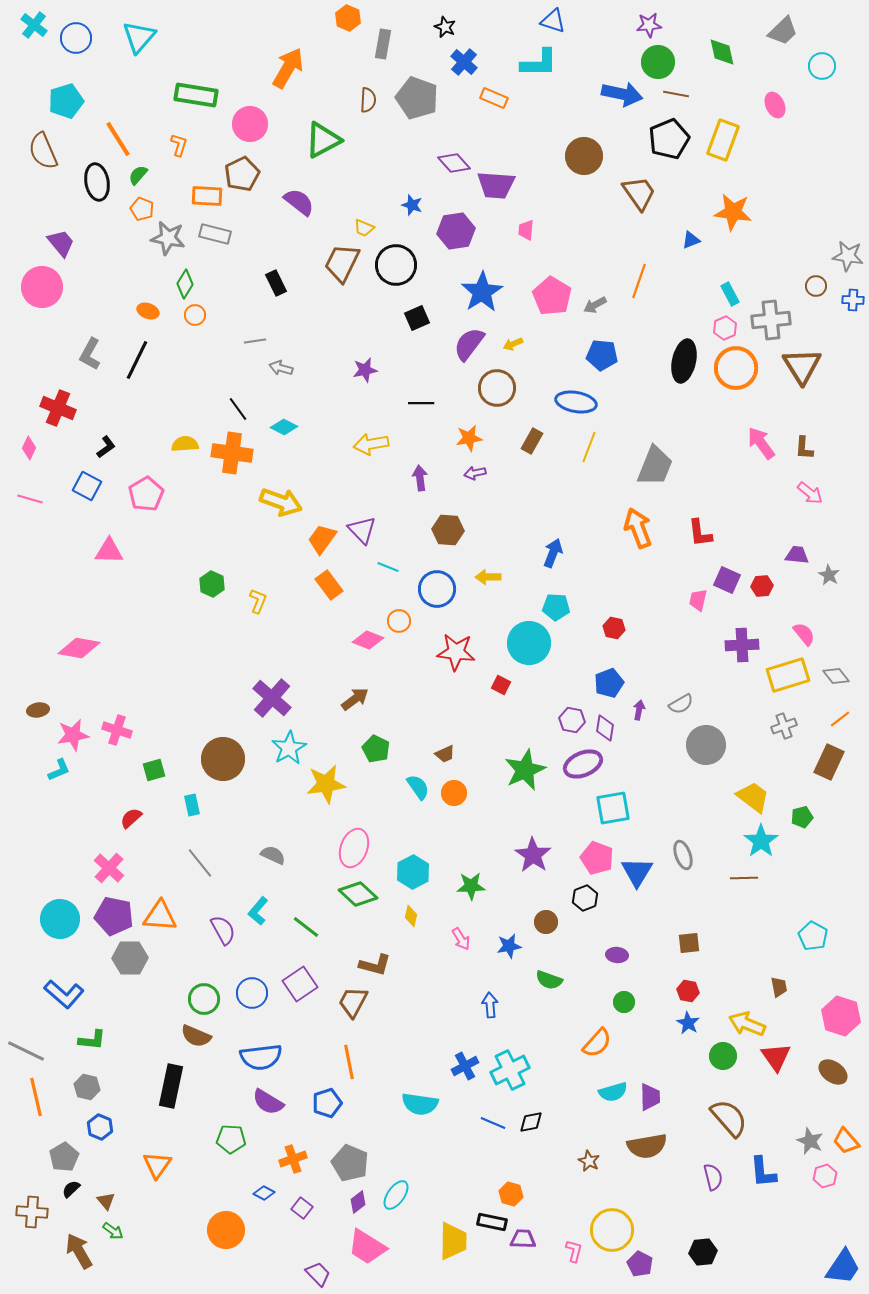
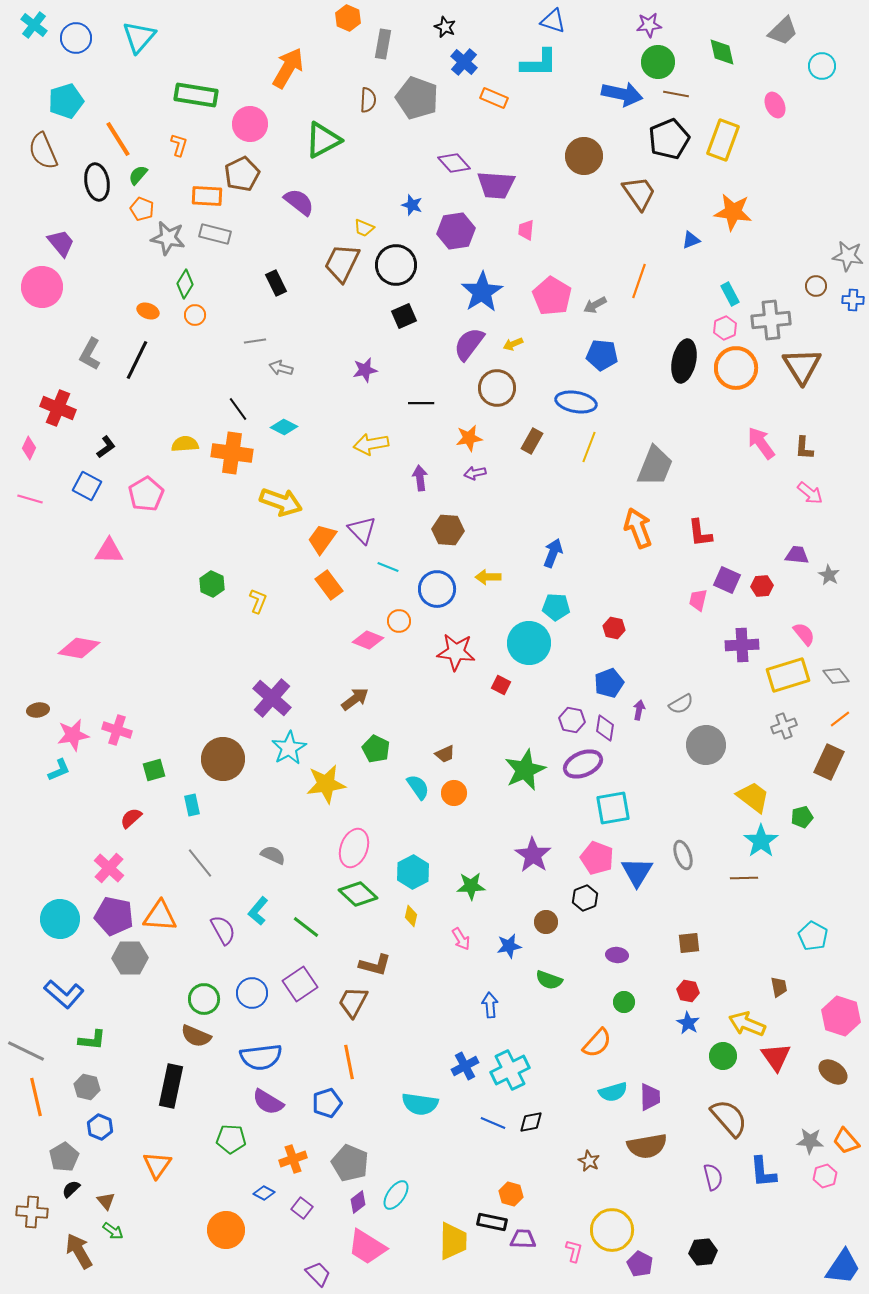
black square at (417, 318): moved 13 px left, 2 px up
gray star at (810, 1141): rotated 20 degrees counterclockwise
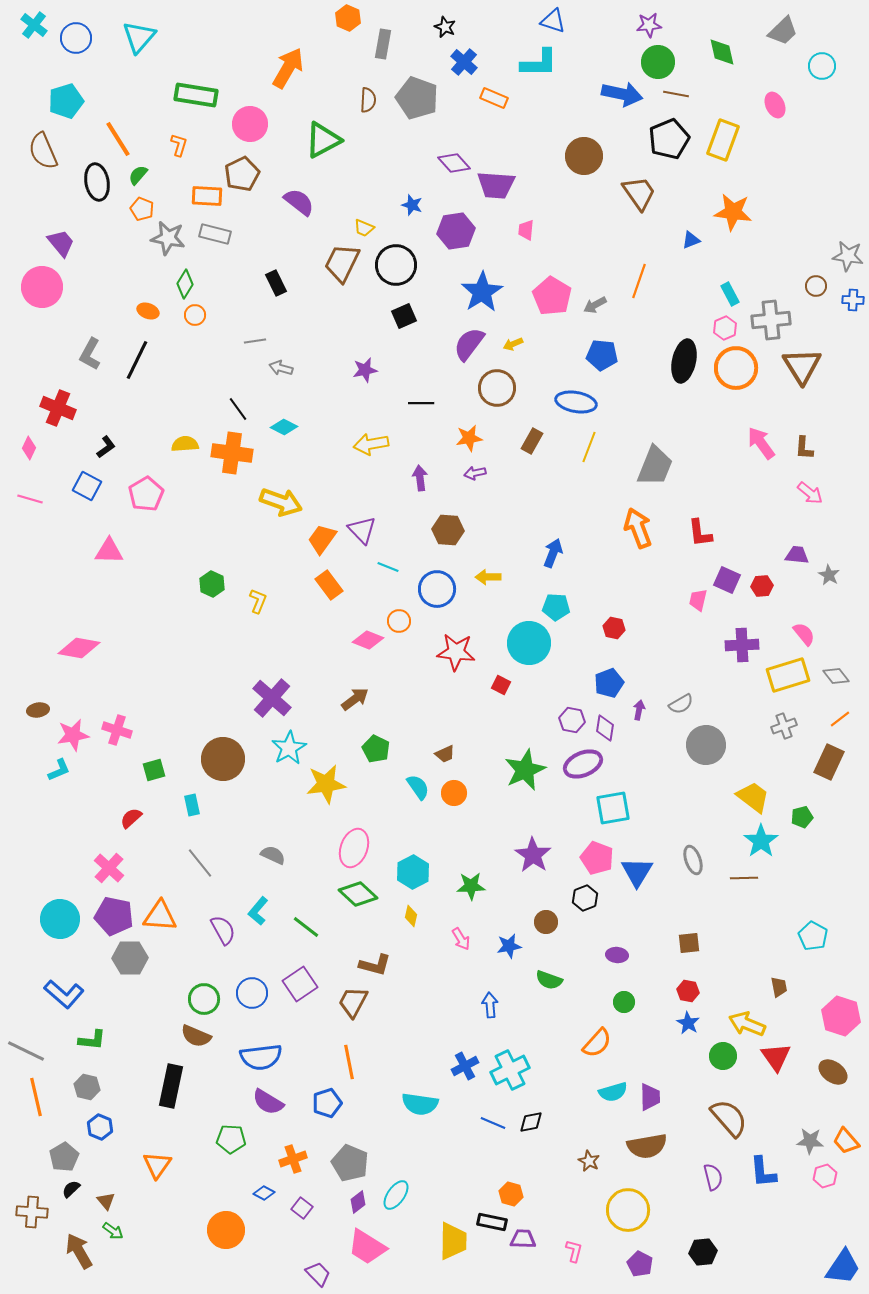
gray ellipse at (683, 855): moved 10 px right, 5 px down
yellow circle at (612, 1230): moved 16 px right, 20 px up
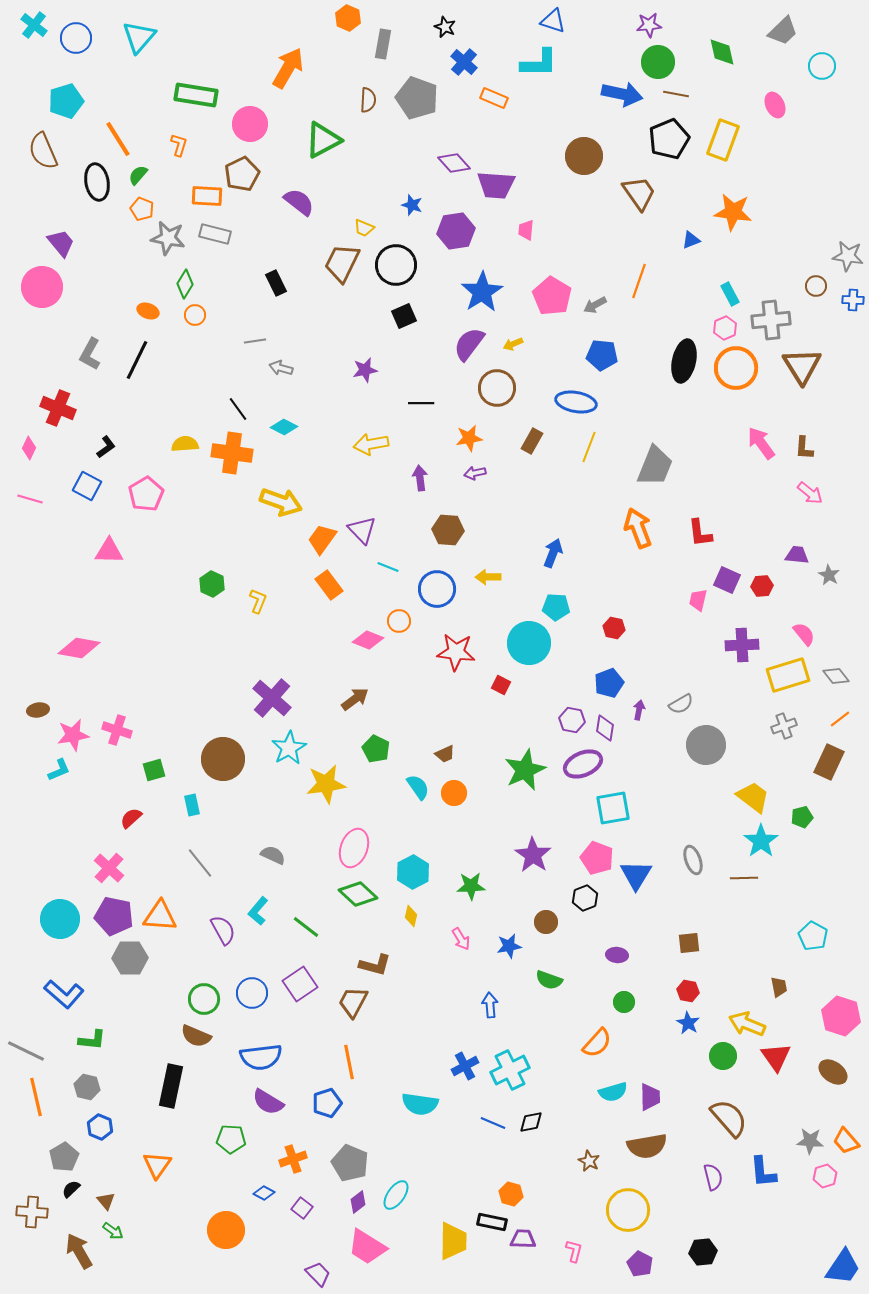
blue triangle at (637, 872): moved 1 px left, 3 px down
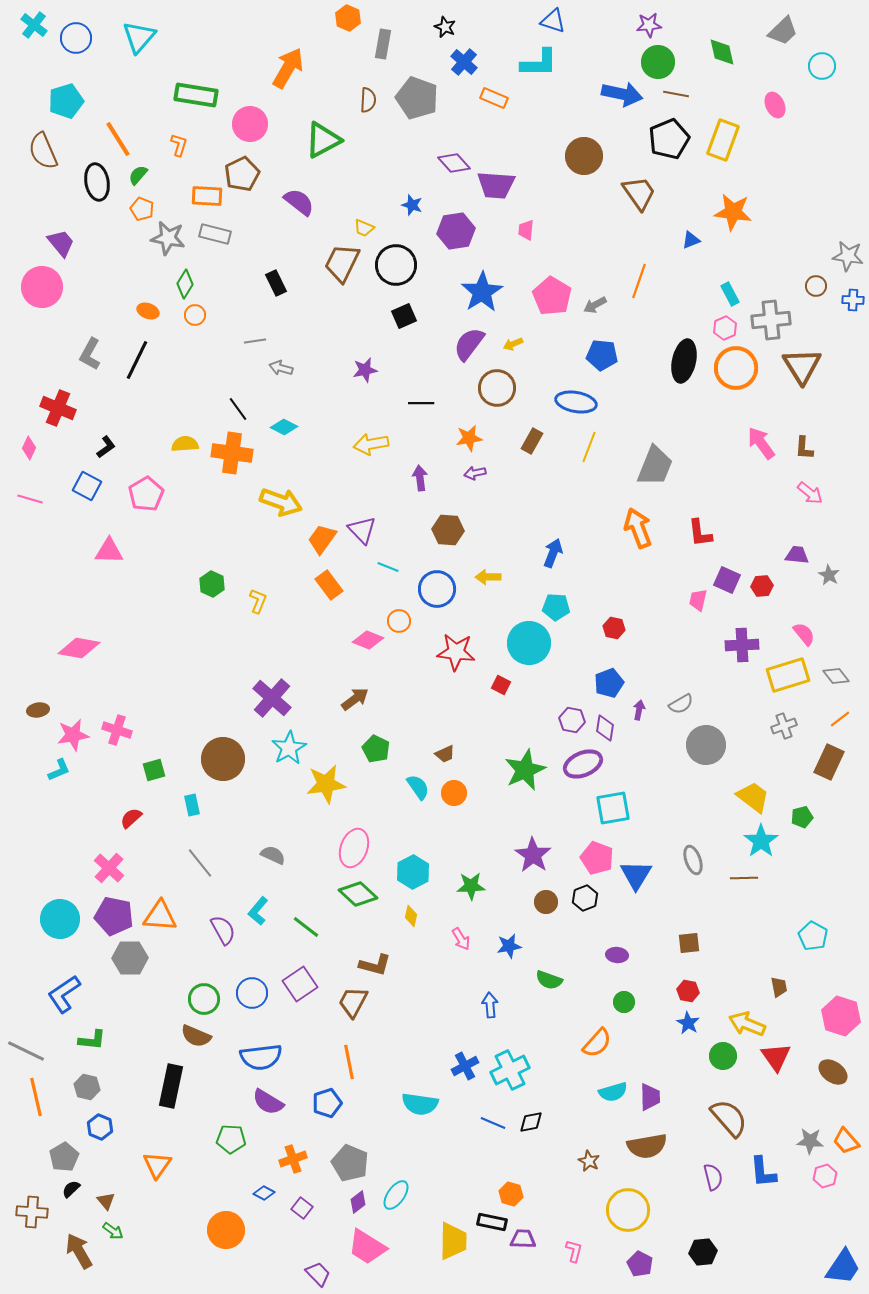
brown circle at (546, 922): moved 20 px up
blue L-shape at (64, 994): rotated 105 degrees clockwise
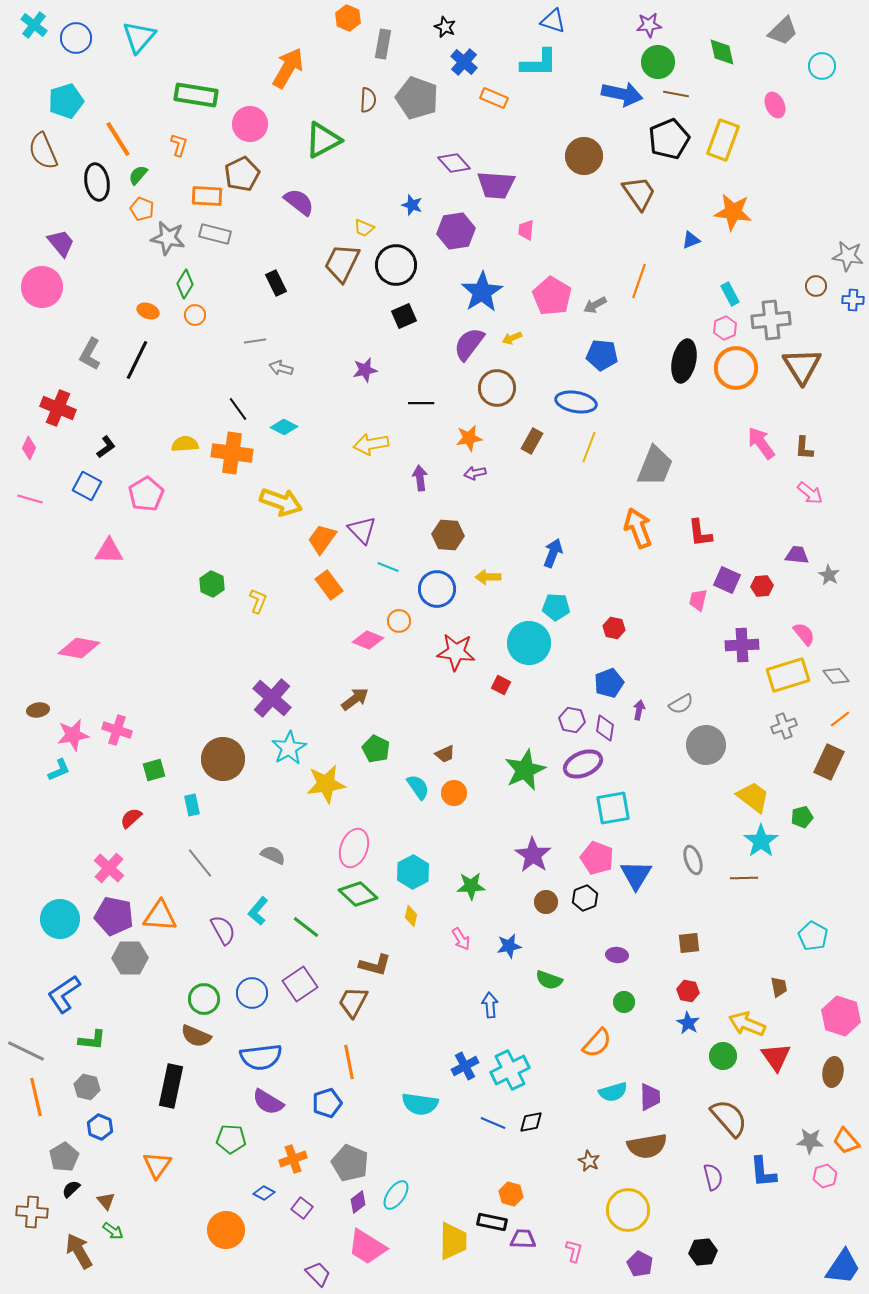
yellow arrow at (513, 344): moved 1 px left, 6 px up
brown hexagon at (448, 530): moved 5 px down
brown ellipse at (833, 1072): rotated 64 degrees clockwise
